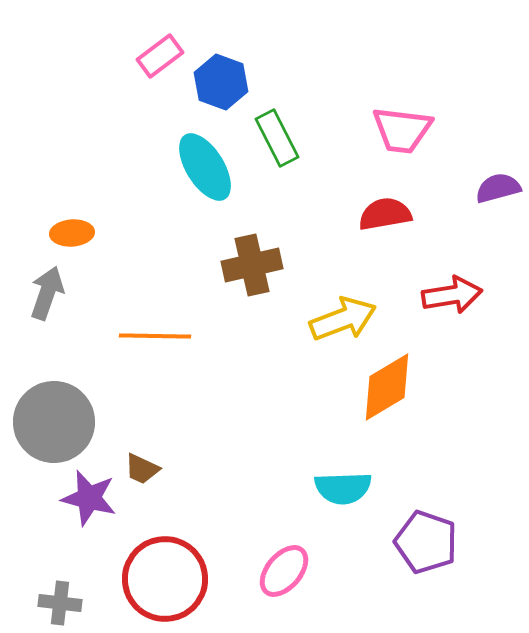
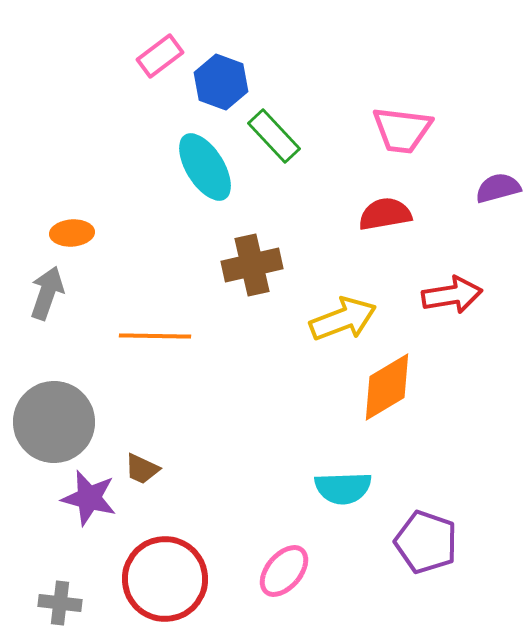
green rectangle: moved 3 px left, 2 px up; rotated 16 degrees counterclockwise
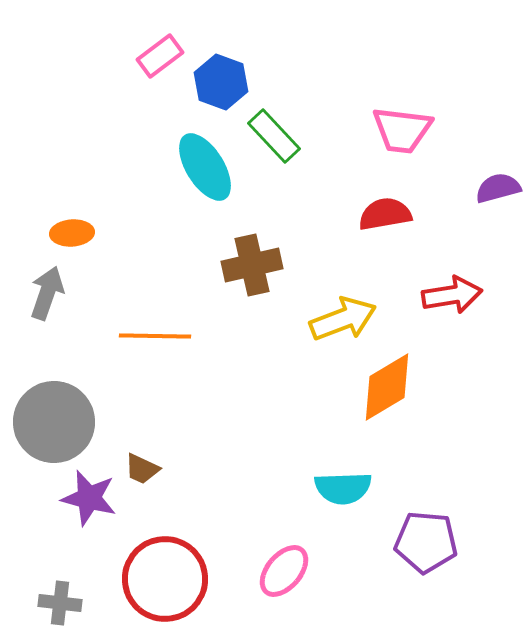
purple pentagon: rotated 14 degrees counterclockwise
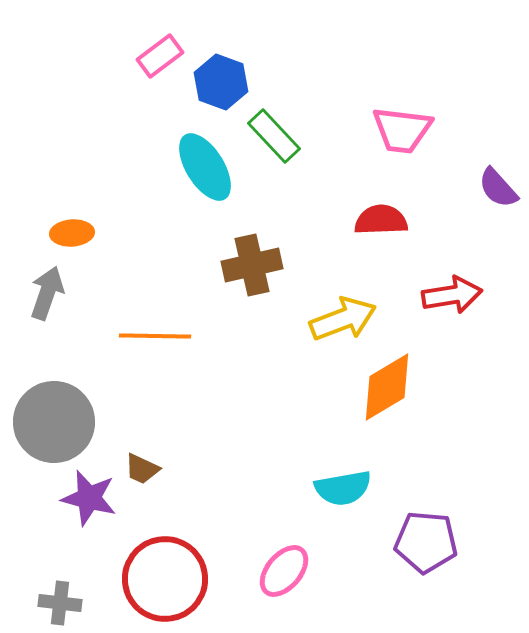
purple semicircle: rotated 117 degrees counterclockwise
red semicircle: moved 4 px left, 6 px down; rotated 8 degrees clockwise
cyan semicircle: rotated 8 degrees counterclockwise
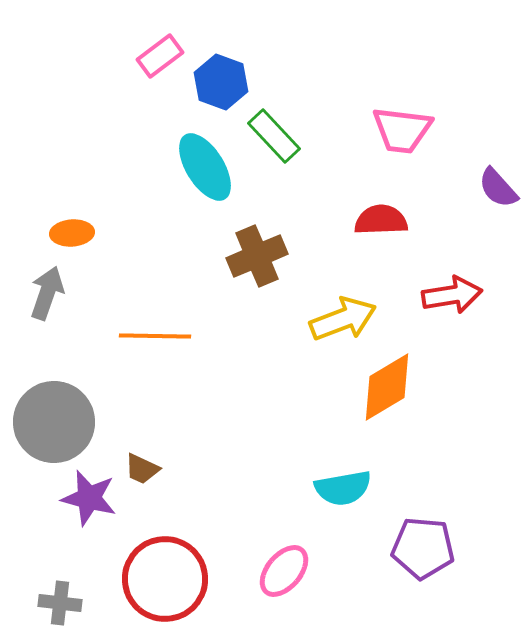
brown cross: moved 5 px right, 9 px up; rotated 10 degrees counterclockwise
purple pentagon: moved 3 px left, 6 px down
